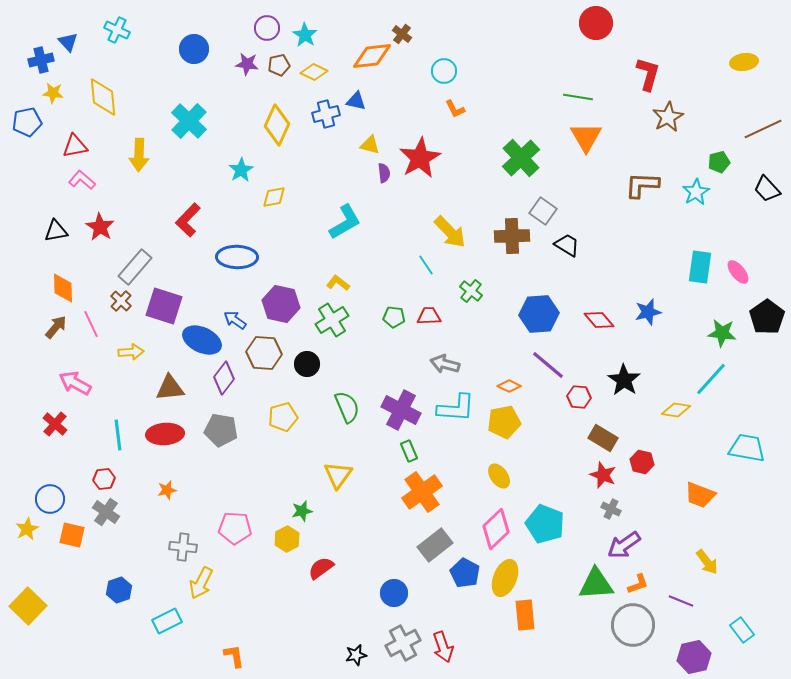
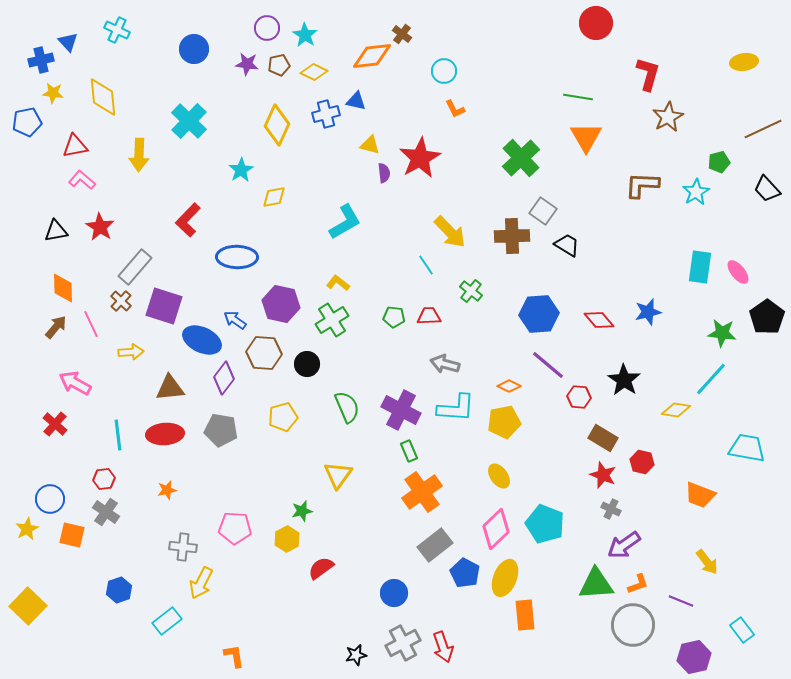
cyan rectangle at (167, 621): rotated 12 degrees counterclockwise
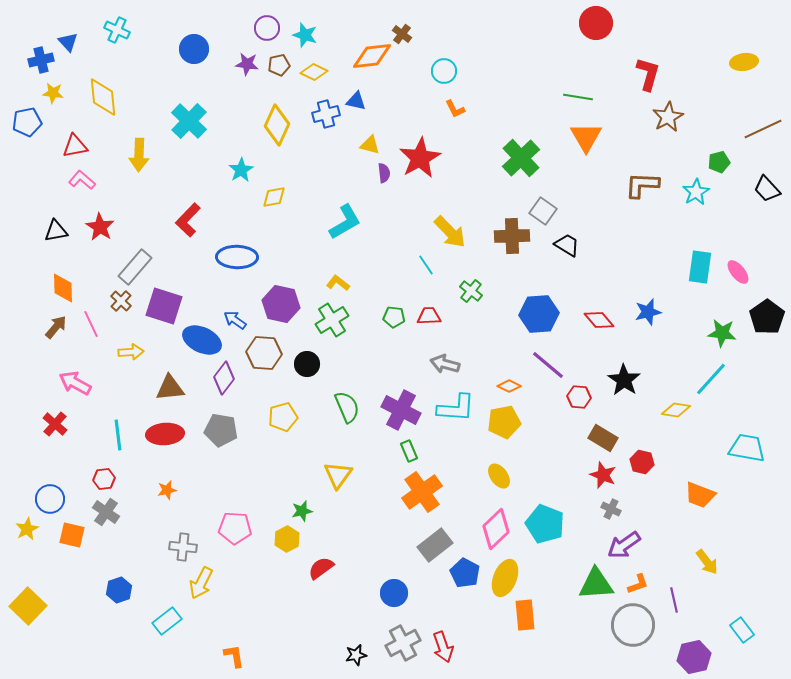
cyan star at (305, 35): rotated 15 degrees counterclockwise
purple line at (681, 601): moved 7 px left, 1 px up; rotated 55 degrees clockwise
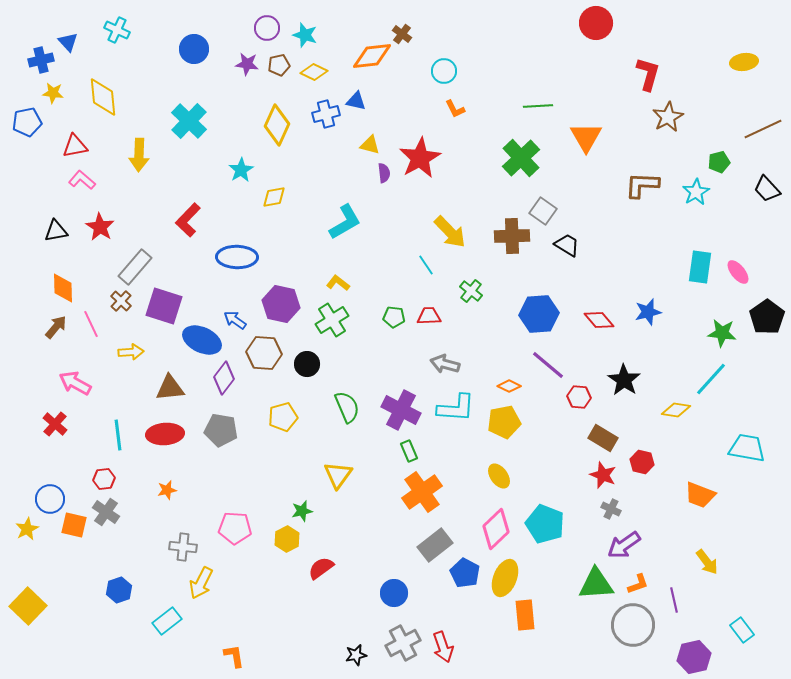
green line at (578, 97): moved 40 px left, 9 px down; rotated 12 degrees counterclockwise
orange square at (72, 535): moved 2 px right, 10 px up
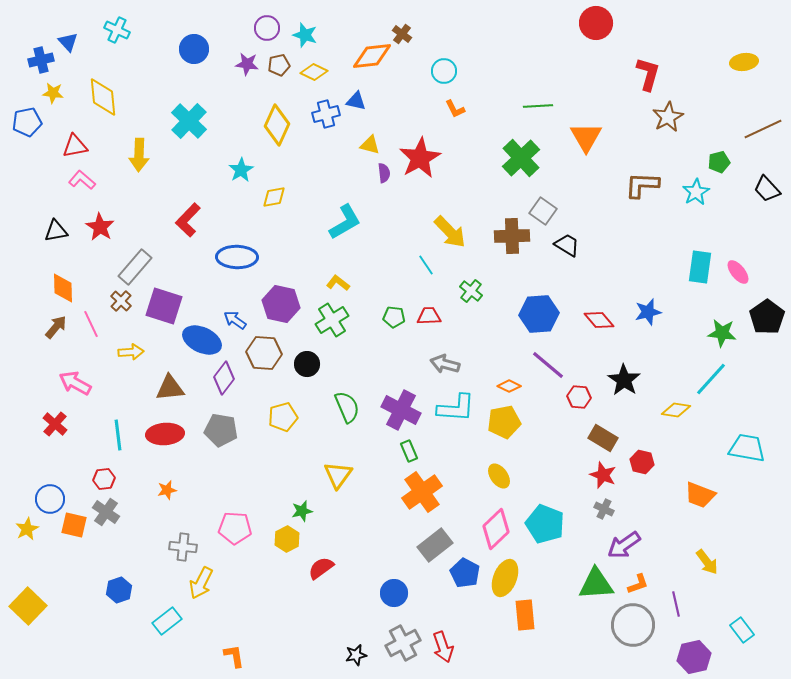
gray cross at (611, 509): moved 7 px left
purple line at (674, 600): moved 2 px right, 4 px down
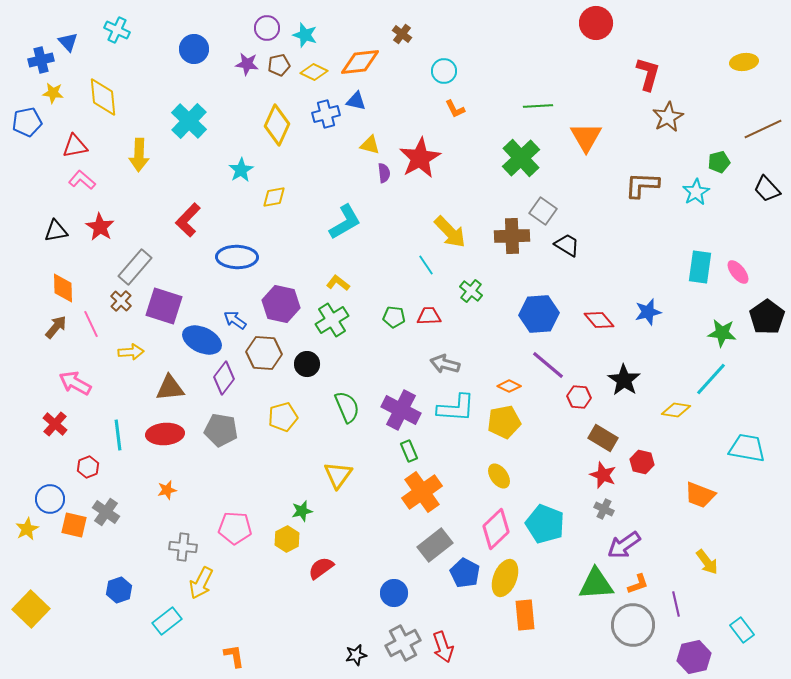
orange diamond at (372, 56): moved 12 px left, 6 px down
red hexagon at (104, 479): moved 16 px left, 12 px up; rotated 15 degrees counterclockwise
yellow square at (28, 606): moved 3 px right, 3 px down
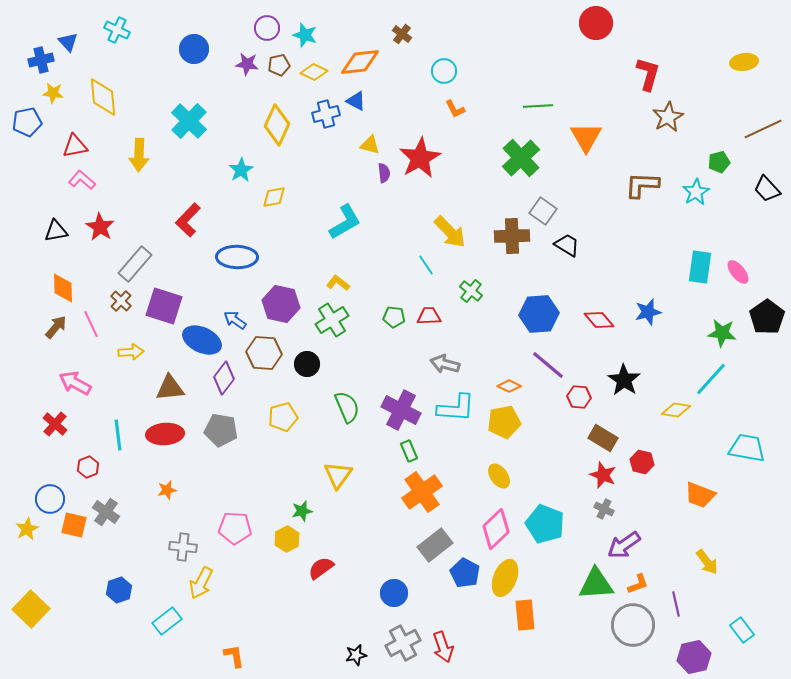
blue triangle at (356, 101): rotated 15 degrees clockwise
gray rectangle at (135, 267): moved 3 px up
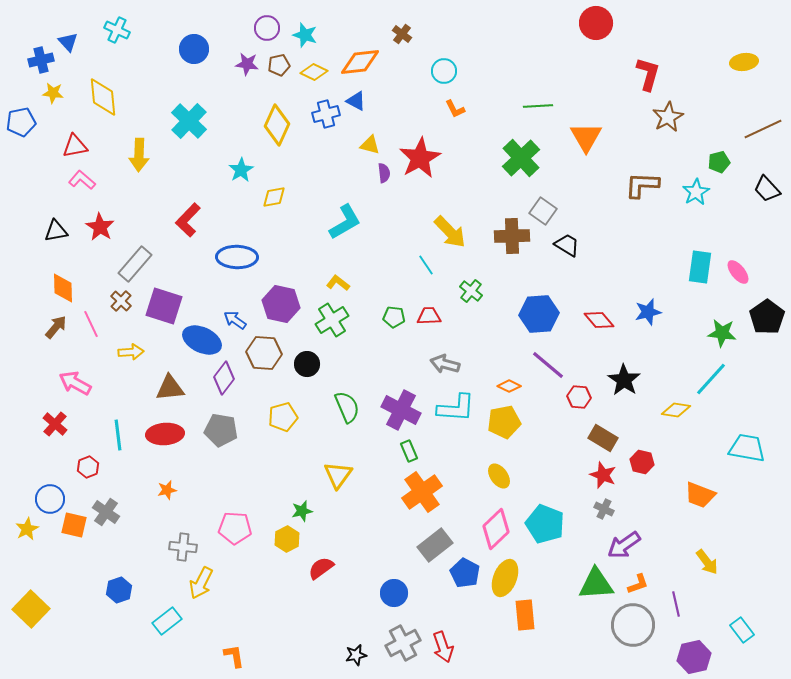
blue pentagon at (27, 122): moved 6 px left
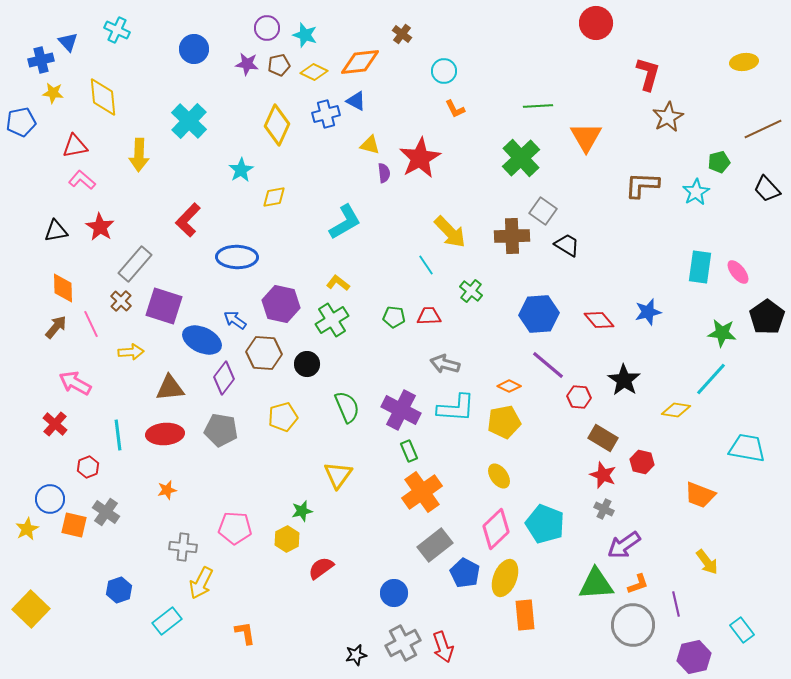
orange L-shape at (234, 656): moved 11 px right, 23 px up
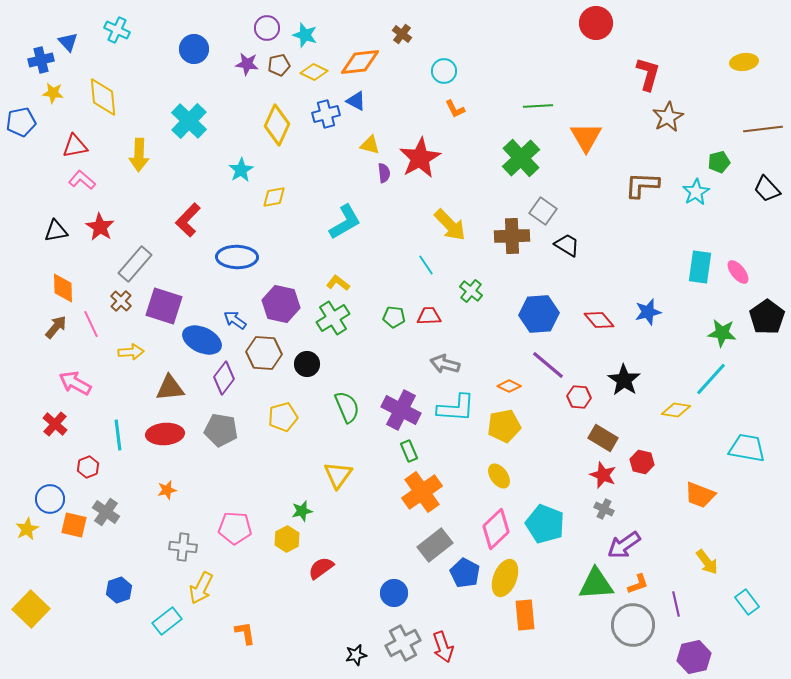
brown line at (763, 129): rotated 18 degrees clockwise
yellow arrow at (450, 232): moved 7 px up
green cross at (332, 320): moved 1 px right, 2 px up
yellow pentagon at (504, 422): moved 4 px down
yellow arrow at (201, 583): moved 5 px down
cyan rectangle at (742, 630): moved 5 px right, 28 px up
